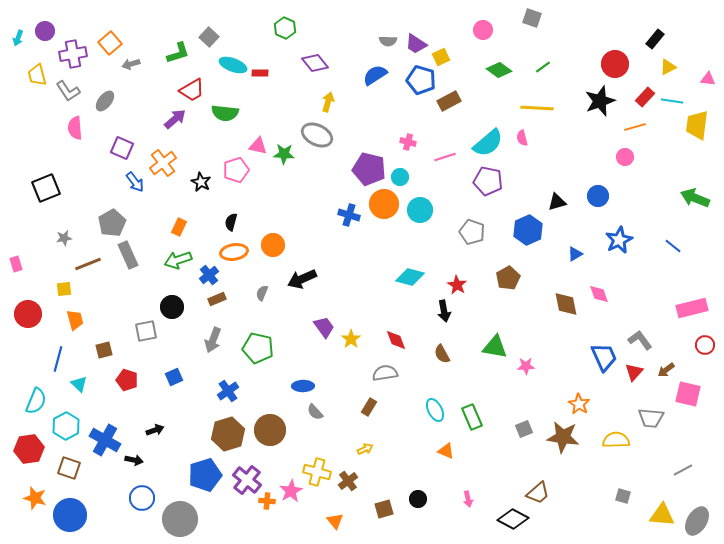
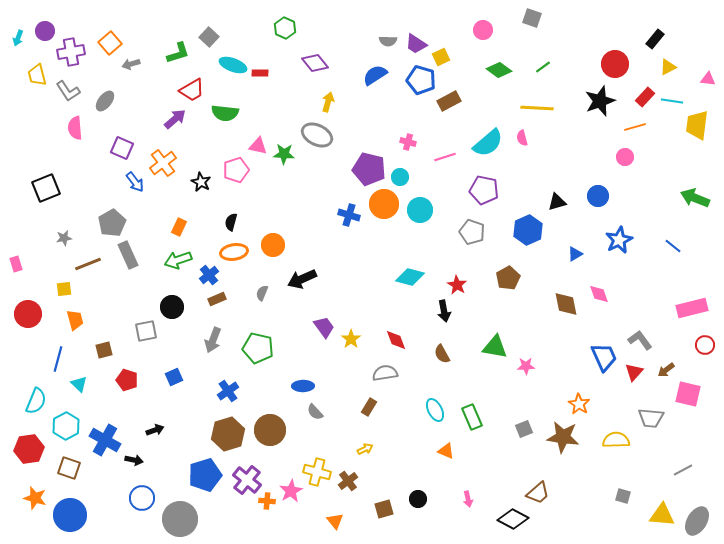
purple cross at (73, 54): moved 2 px left, 2 px up
purple pentagon at (488, 181): moved 4 px left, 9 px down
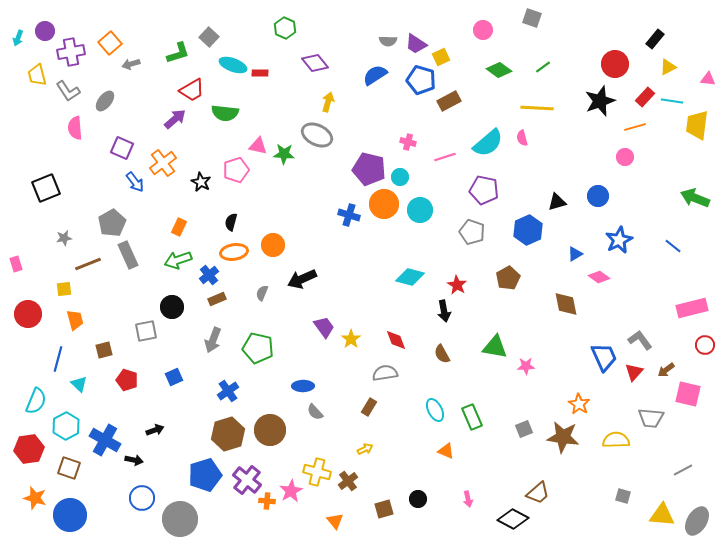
pink diamond at (599, 294): moved 17 px up; rotated 35 degrees counterclockwise
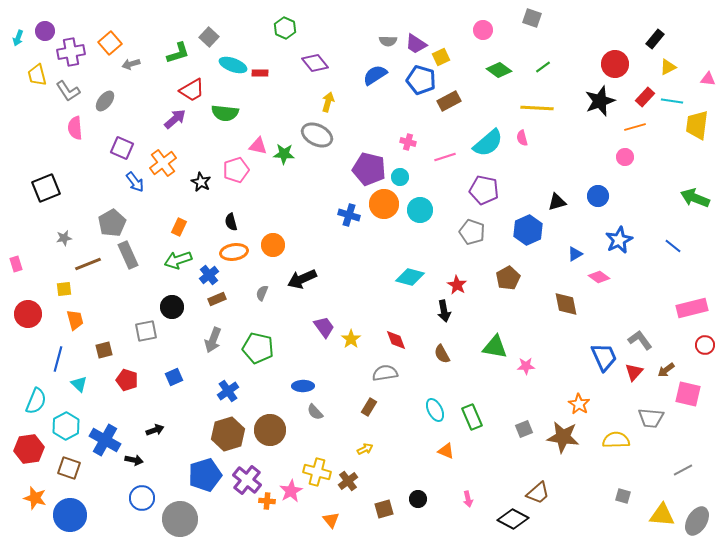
black semicircle at (231, 222): rotated 30 degrees counterclockwise
orange triangle at (335, 521): moved 4 px left, 1 px up
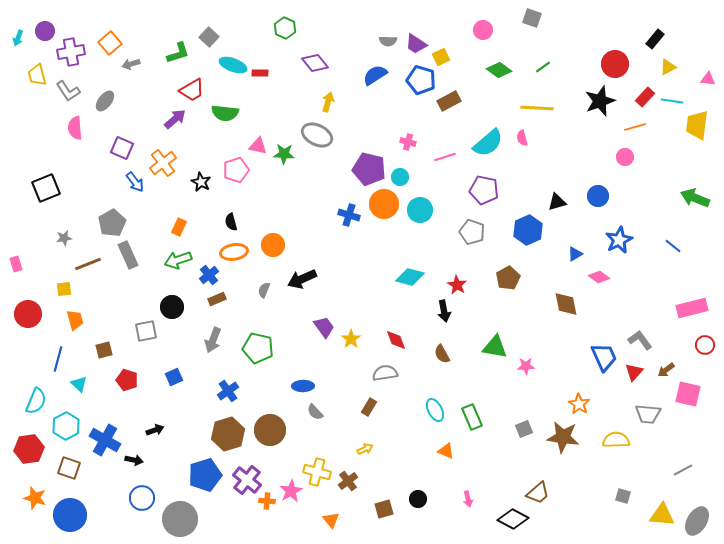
gray semicircle at (262, 293): moved 2 px right, 3 px up
gray trapezoid at (651, 418): moved 3 px left, 4 px up
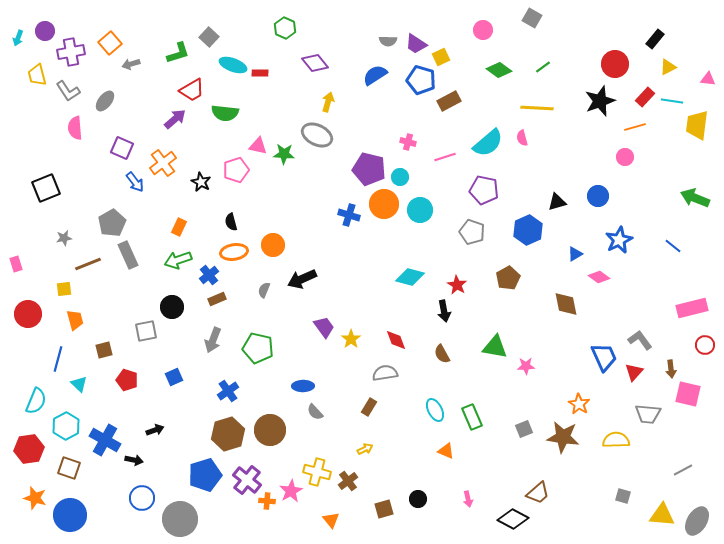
gray square at (532, 18): rotated 12 degrees clockwise
brown arrow at (666, 370): moved 5 px right, 1 px up; rotated 60 degrees counterclockwise
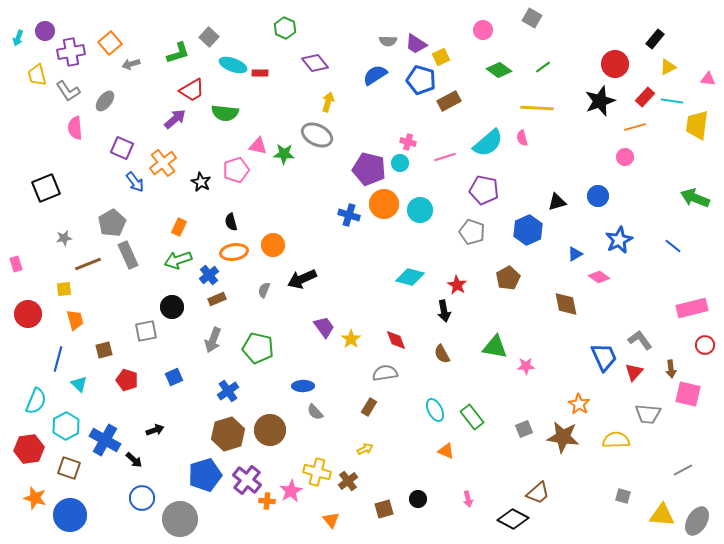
cyan circle at (400, 177): moved 14 px up
green rectangle at (472, 417): rotated 15 degrees counterclockwise
black arrow at (134, 460): rotated 30 degrees clockwise
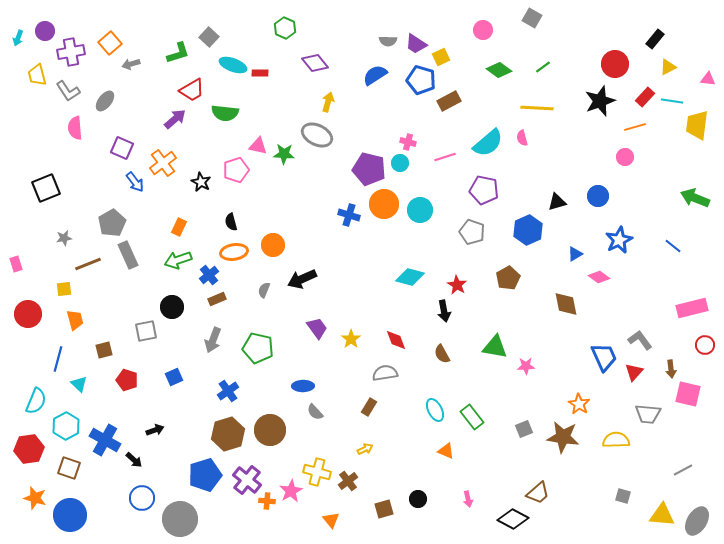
purple trapezoid at (324, 327): moved 7 px left, 1 px down
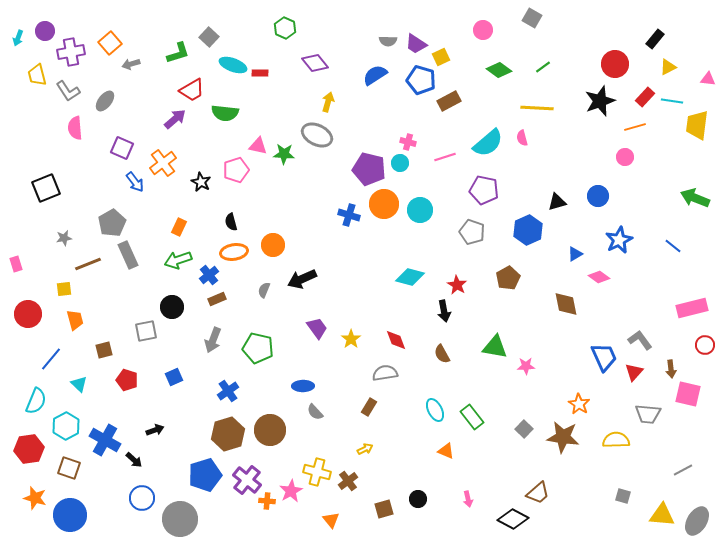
blue line at (58, 359): moved 7 px left; rotated 25 degrees clockwise
gray square at (524, 429): rotated 24 degrees counterclockwise
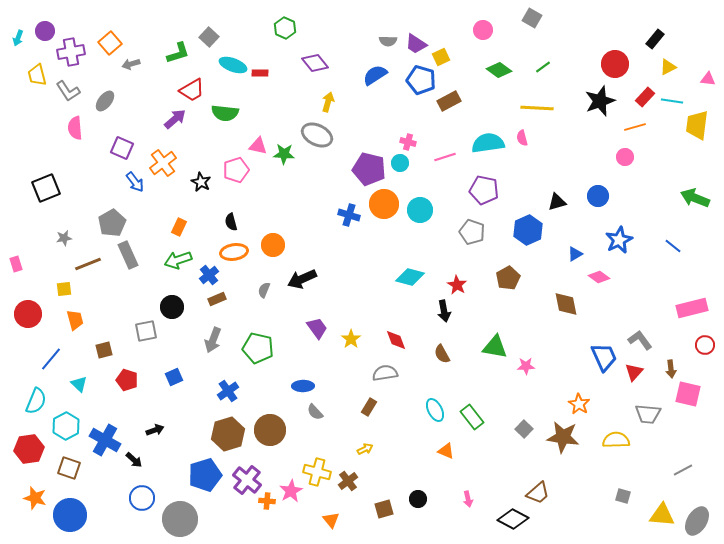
cyan semicircle at (488, 143): rotated 148 degrees counterclockwise
